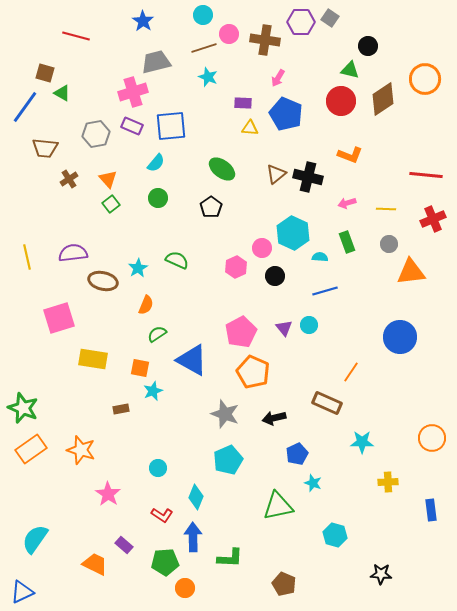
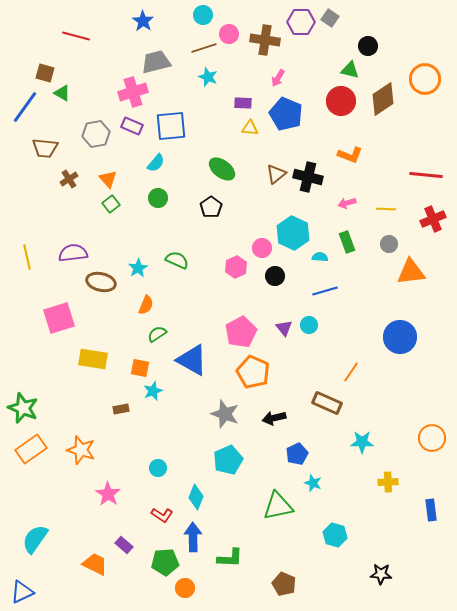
brown ellipse at (103, 281): moved 2 px left, 1 px down
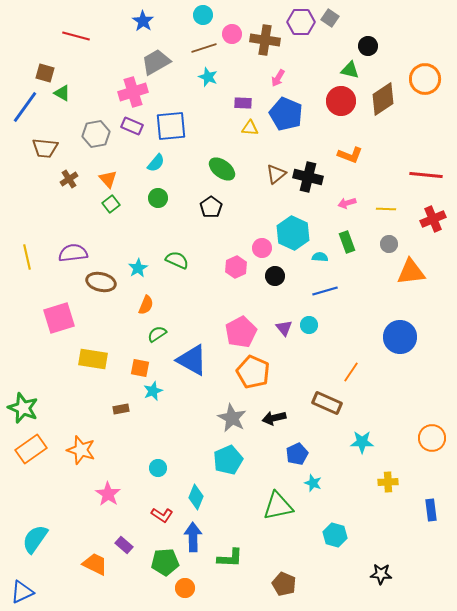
pink circle at (229, 34): moved 3 px right
gray trapezoid at (156, 62): rotated 16 degrees counterclockwise
gray star at (225, 414): moved 7 px right, 4 px down; rotated 8 degrees clockwise
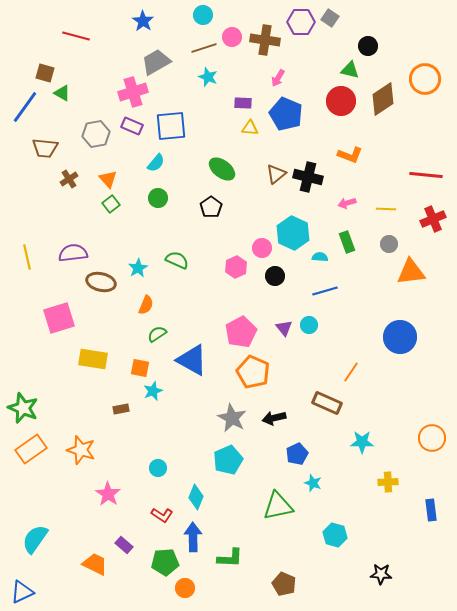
pink circle at (232, 34): moved 3 px down
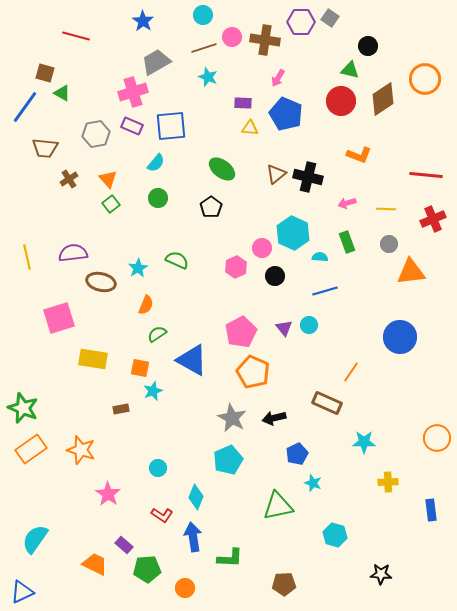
orange L-shape at (350, 155): moved 9 px right
orange circle at (432, 438): moved 5 px right
cyan star at (362, 442): moved 2 px right
blue arrow at (193, 537): rotated 8 degrees counterclockwise
green pentagon at (165, 562): moved 18 px left, 7 px down
brown pentagon at (284, 584): rotated 25 degrees counterclockwise
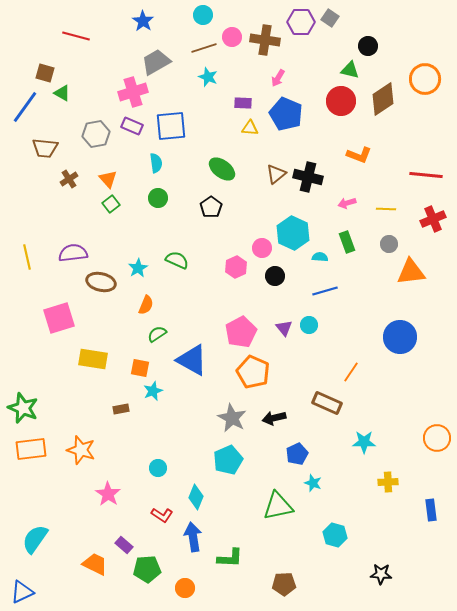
cyan semicircle at (156, 163): rotated 48 degrees counterclockwise
orange rectangle at (31, 449): rotated 28 degrees clockwise
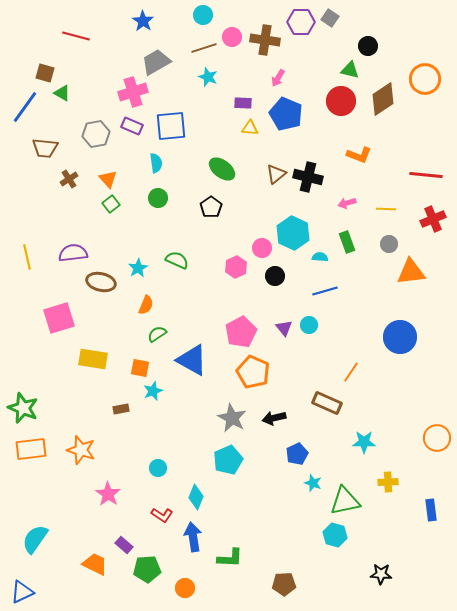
green triangle at (278, 506): moved 67 px right, 5 px up
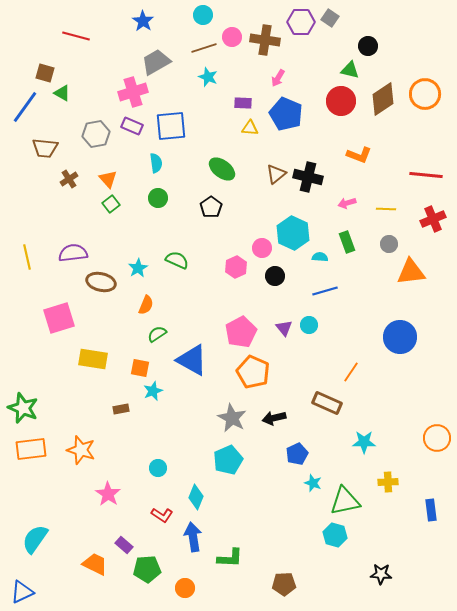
orange circle at (425, 79): moved 15 px down
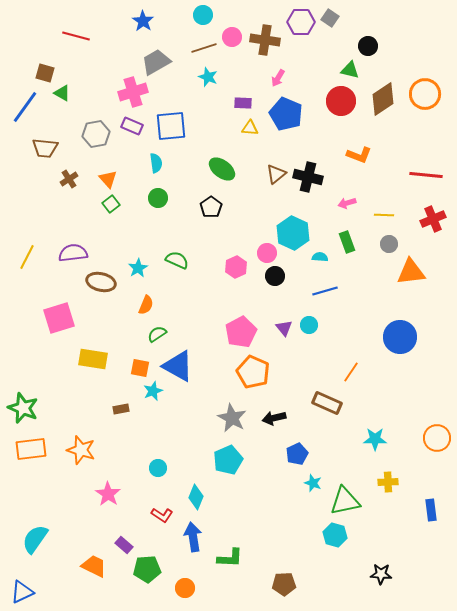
yellow line at (386, 209): moved 2 px left, 6 px down
pink circle at (262, 248): moved 5 px right, 5 px down
yellow line at (27, 257): rotated 40 degrees clockwise
blue triangle at (192, 360): moved 14 px left, 6 px down
cyan star at (364, 442): moved 11 px right, 3 px up
orange trapezoid at (95, 564): moved 1 px left, 2 px down
